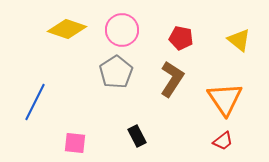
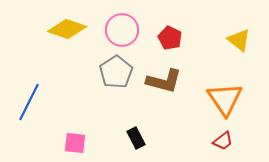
red pentagon: moved 11 px left; rotated 15 degrees clockwise
brown L-shape: moved 8 px left, 2 px down; rotated 72 degrees clockwise
blue line: moved 6 px left
black rectangle: moved 1 px left, 2 px down
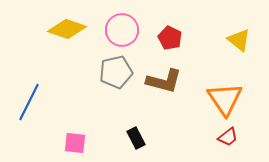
gray pentagon: rotated 20 degrees clockwise
red trapezoid: moved 5 px right, 4 px up
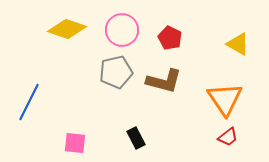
yellow triangle: moved 1 px left, 4 px down; rotated 10 degrees counterclockwise
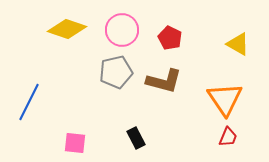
red trapezoid: rotated 30 degrees counterclockwise
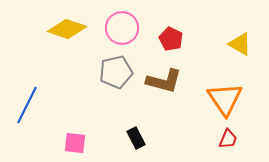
pink circle: moved 2 px up
red pentagon: moved 1 px right, 1 px down
yellow triangle: moved 2 px right
blue line: moved 2 px left, 3 px down
red trapezoid: moved 2 px down
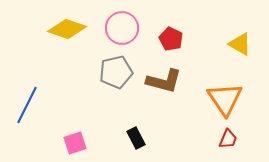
pink square: rotated 25 degrees counterclockwise
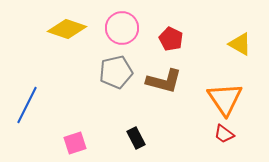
red trapezoid: moved 4 px left, 5 px up; rotated 105 degrees clockwise
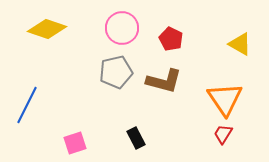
yellow diamond: moved 20 px left
red trapezoid: moved 1 px left; rotated 85 degrees clockwise
